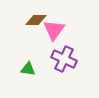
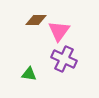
pink triangle: moved 5 px right, 1 px down
green triangle: moved 1 px right, 5 px down
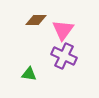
pink triangle: moved 4 px right, 1 px up
purple cross: moved 3 px up
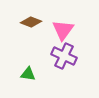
brown diamond: moved 5 px left, 2 px down; rotated 20 degrees clockwise
green triangle: moved 1 px left
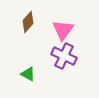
brown diamond: moved 3 px left; rotated 70 degrees counterclockwise
green triangle: rotated 21 degrees clockwise
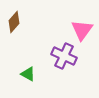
brown diamond: moved 14 px left
pink triangle: moved 19 px right
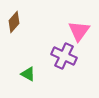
pink triangle: moved 3 px left, 1 px down
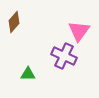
green triangle: rotated 28 degrees counterclockwise
